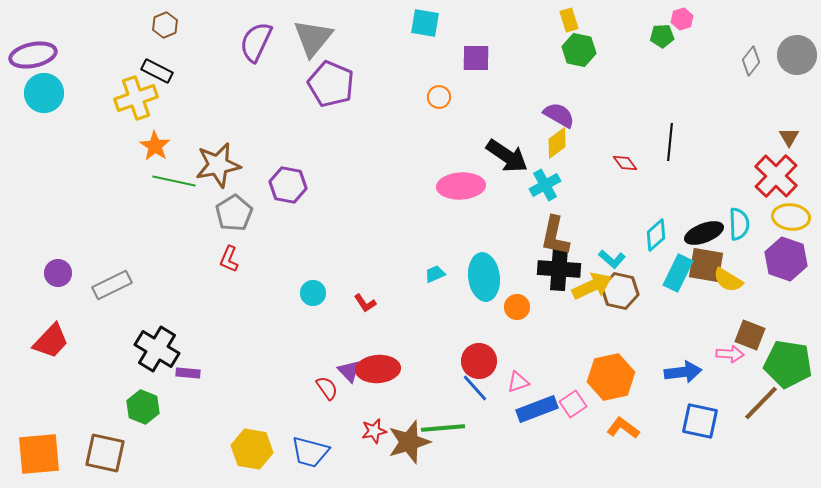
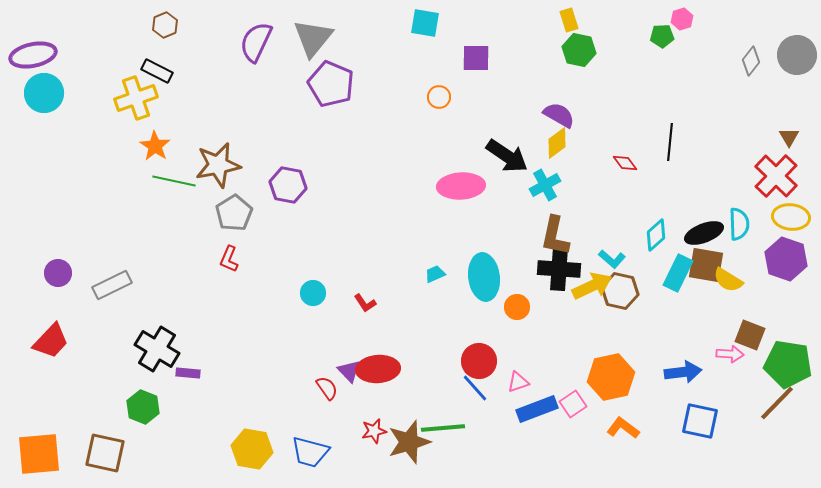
brown line at (761, 403): moved 16 px right
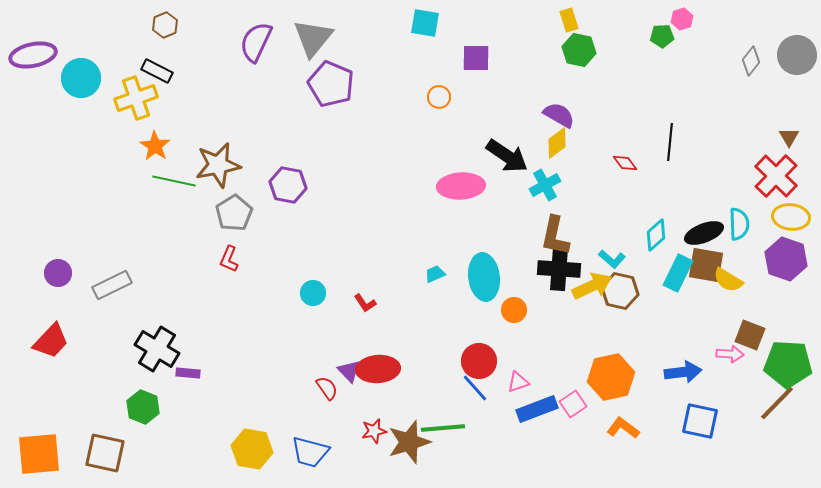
cyan circle at (44, 93): moved 37 px right, 15 px up
orange circle at (517, 307): moved 3 px left, 3 px down
green pentagon at (788, 364): rotated 6 degrees counterclockwise
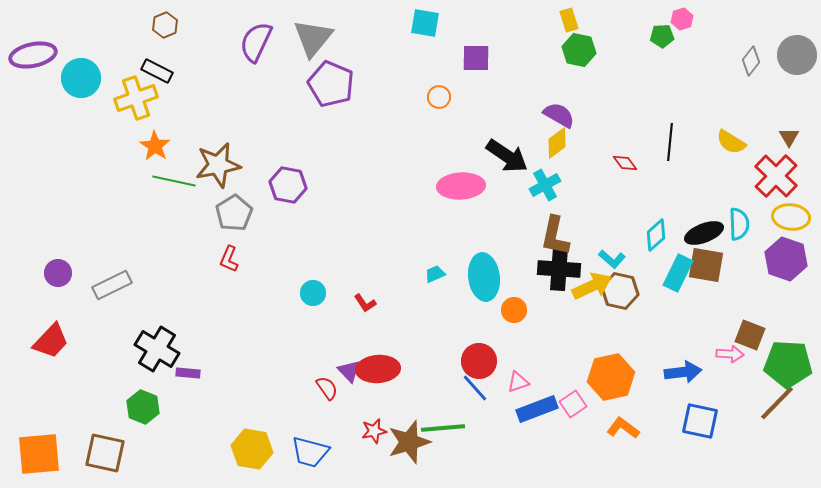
yellow semicircle at (728, 280): moved 3 px right, 138 px up
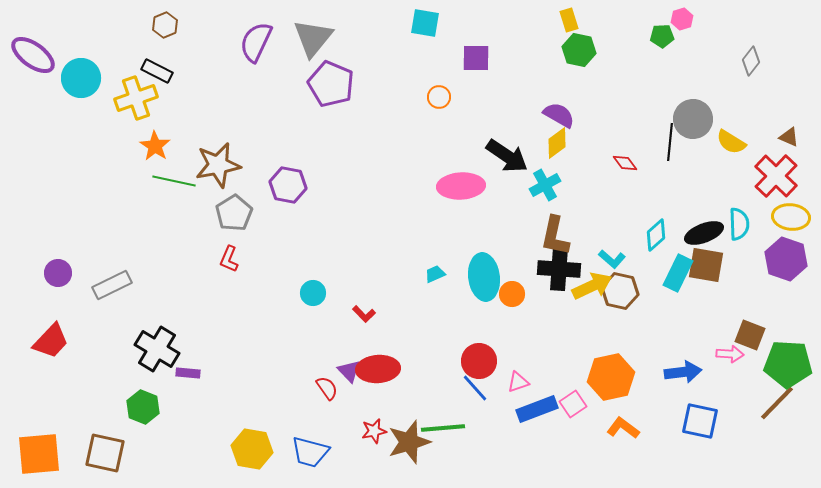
purple ellipse at (33, 55): rotated 48 degrees clockwise
gray circle at (797, 55): moved 104 px left, 64 px down
brown triangle at (789, 137): rotated 35 degrees counterclockwise
red L-shape at (365, 303): moved 1 px left, 11 px down; rotated 10 degrees counterclockwise
orange circle at (514, 310): moved 2 px left, 16 px up
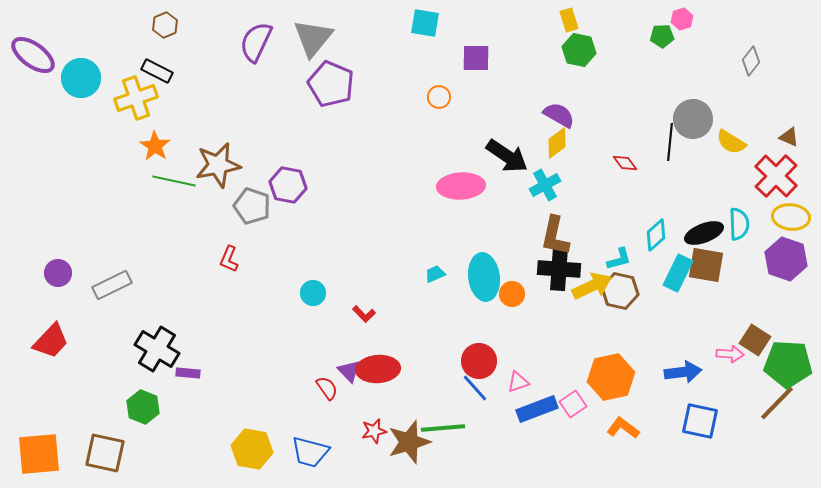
gray pentagon at (234, 213): moved 18 px right, 7 px up; rotated 21 degrees counterclockwise
cyan L-shape at (612, 259): moved 7 px right; rotated 56 degrees counterclockwise
brown square at (750, 335): moved 5 px right, 5 px down; rotated 12 degrees clockwise
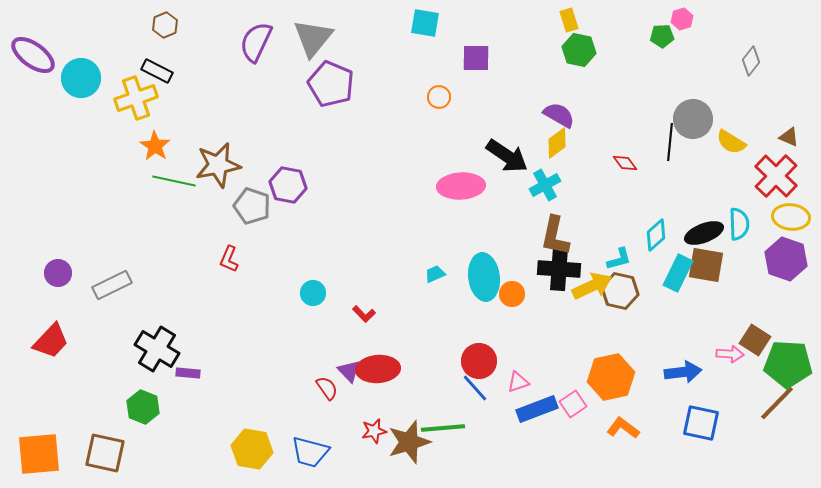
blue square at (700, 421): moved 1 px right, 2 px down
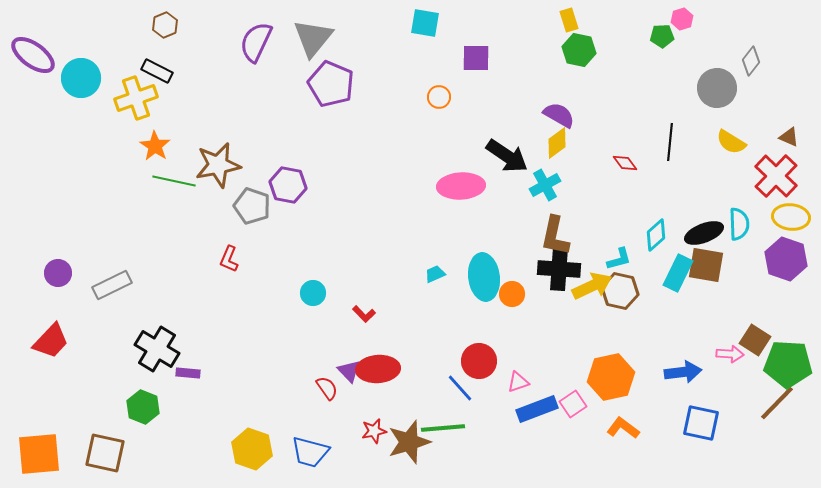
gray circle at (693, 119): moved 24 px right, 31 px up
blue line at (475, 388): moved 15 px left
yellow hexagon at (252, 449): rotated 9 degrees clockwise
